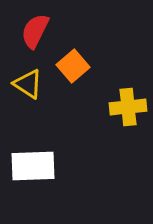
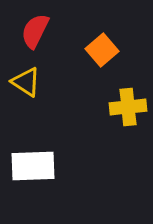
orange square: moved 29 px right, 16 px up
yellow triangle: moved 2 px left, 2 px up
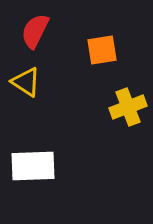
orange square: rotated 32 degrees clockwise
yellow cross: rotated 15 degrees counterclockwise
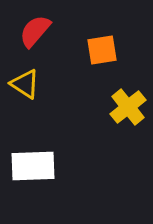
red semicircle: rotated 15 degrees clockwise
yellow triangle: moved 1 px left, 2 px down
yellow cross: rotated 18 degrees counterclockwise
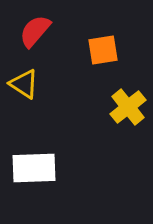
orange square: moved 1 px right
yellow triangle: moved 1 px left
white rectangle: moved 1 px right, 2 px down
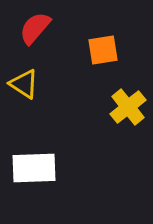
red semicircle: moved 3 px up
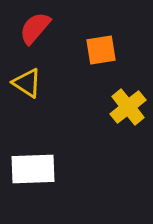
orange square: moved 2 px left
yellow triangle: moved 3 px right, 1 px up
white rectangle: moved 1 px left, 1 px down
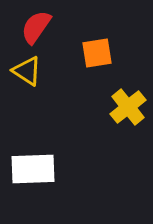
red semicircle: moved 1 px right, 1 px up; rotated 6 degrees counterclockwise
orange square: moved 4 px left, 3 px down
yellow triangle: moved 12 px up
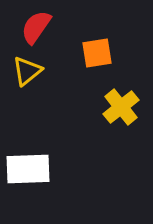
yellow triangle: rotated 48 degrees clockwise
yellow cross: moved 7 px left
white rectangle: moved 5 px left
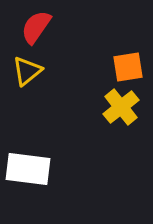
orange square: moved 31 px right, 14 px down
white rectangle: rotated 9 degrees clockwise
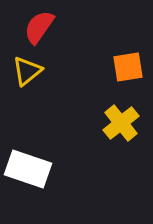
red semicircle: moved 3 px right
yellow cross: moved 16 px down
white rectangle: rotated 12 degrees clockwise
